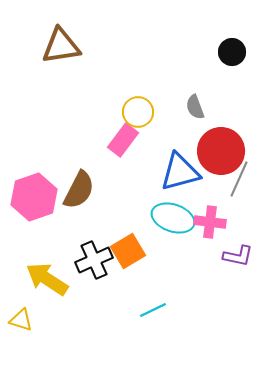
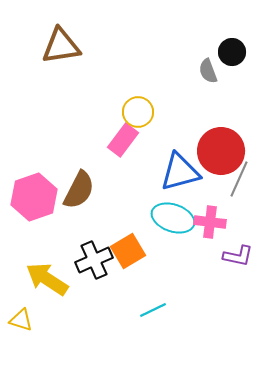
gray semicircle: moved 13 px right, 36 px up
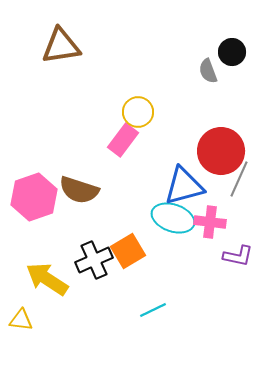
blue triangle: moved 4 px right, 14 px down
brown semicircle: rotated 81 degrees clockwise
yellow triangle: rotated 10 degrees counterclockwise
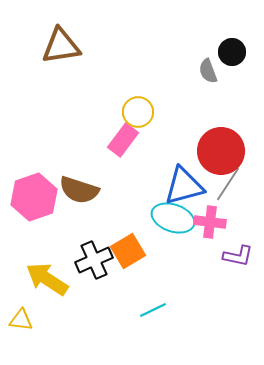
gray line: moved 11 px left, 5 px down; rotated 9 degrees clockwise
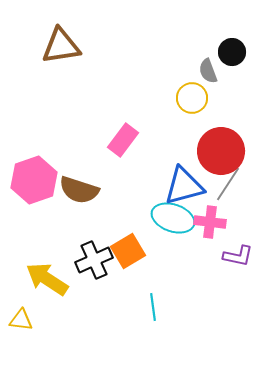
yellow circle: moved 54 px right, 14 px up
pink hexagon: moved 17 px up
cyan line: moved 3 px up; rotated 72 degrees counterclockwise
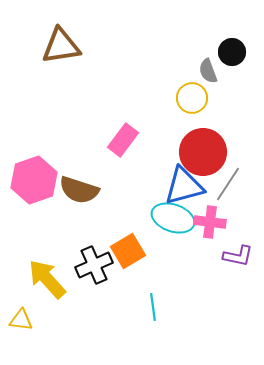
red circle: moved 18 px left, 1 px down
black cross: moved 5 px down
yellow arrow: rotated 15 degrees clockwise
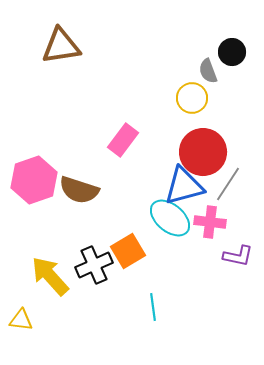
cyan ellipse: moved 3 px left; rotated 21 degrees clockwise
yellow arrow: moved 3 px right, 3 px up
